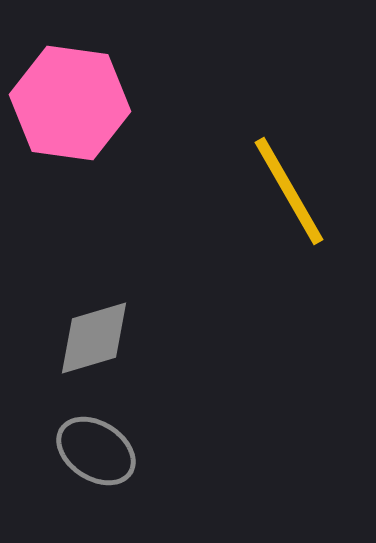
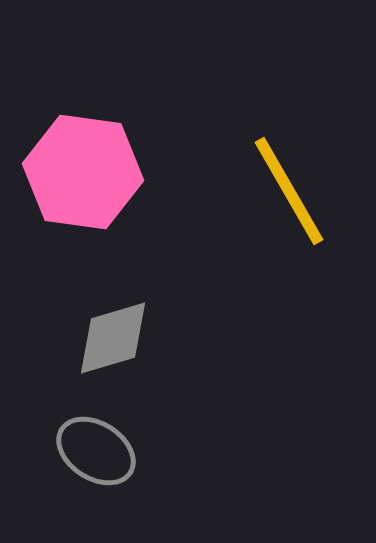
pink hexagon: moved 13 px right, 69 px down
gray diamond: moved 19 px right
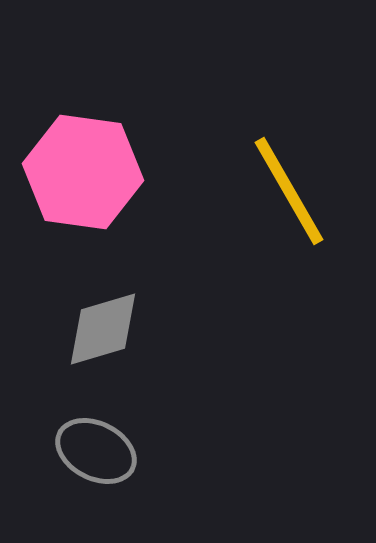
gray diamond: moved 10 px left, 9 px up
gray ellipse: rotated 6 degrees counterclockwise
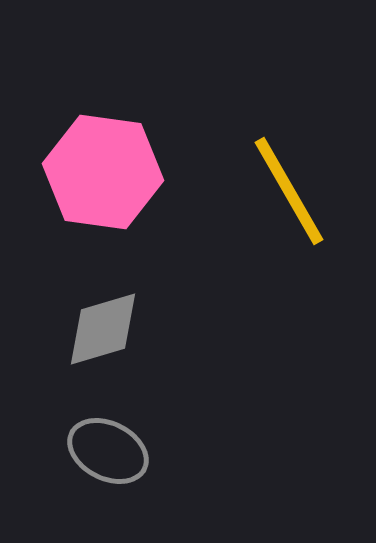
pink hexagon: moved 20 px right
gray ellipse: moved 12 px right
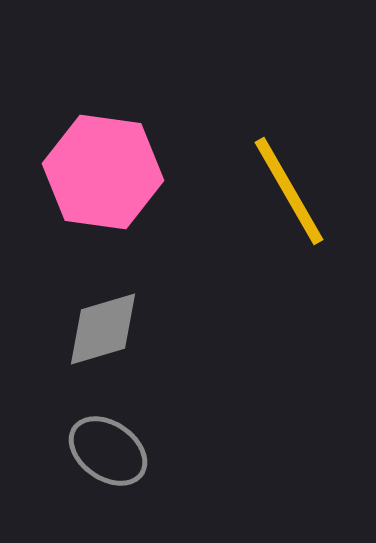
gray ellipse: rotated 8 degrees clockwise
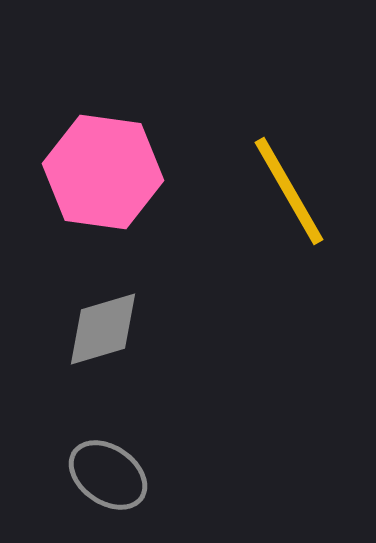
gray ellipse: moved 24 px down
